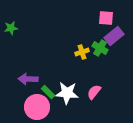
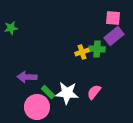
pink square: moved 7 px right
green cross: moved 3 px left, 1 px down; rotated 28 degrees counterclockwise
purple arrow: moved 1 px left, 2 px up
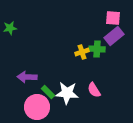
green star: moved 1 px left
pink semicircle: moved 2 px up; rotated 70 degrees counterclockwise
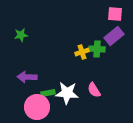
pink square: moved 2 px right, 4 px up
green star: moved 11 px right, 7 px down
green rectangle: moved 1 px down; rotated 56 degrees counterclockwise
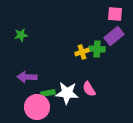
pink semicircle: moved 5 px left, 1 px up
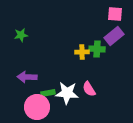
yellow cross: rotated 16 degrees clockwise
